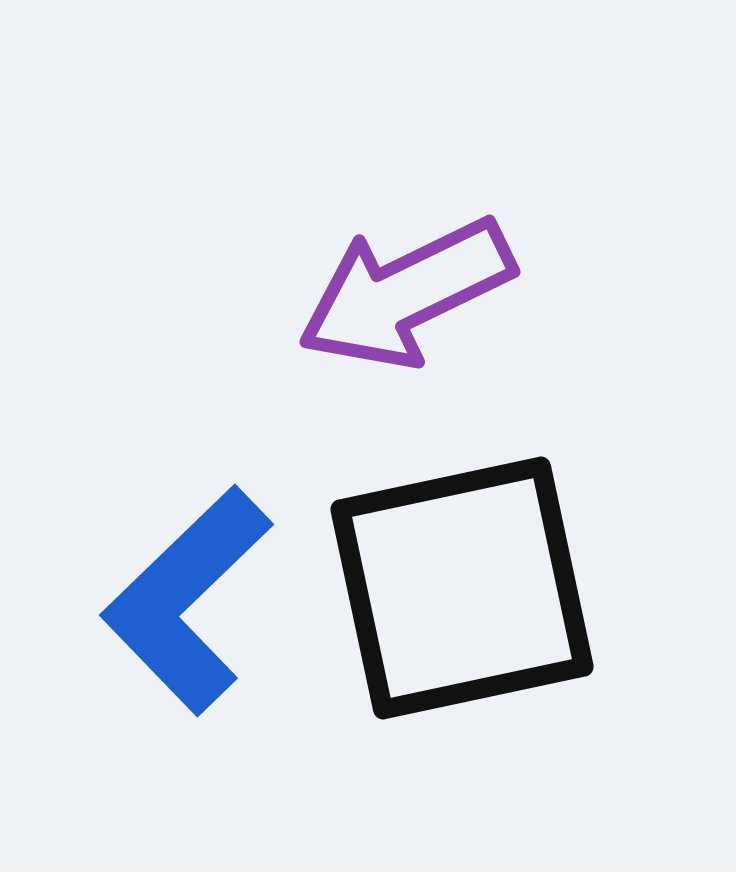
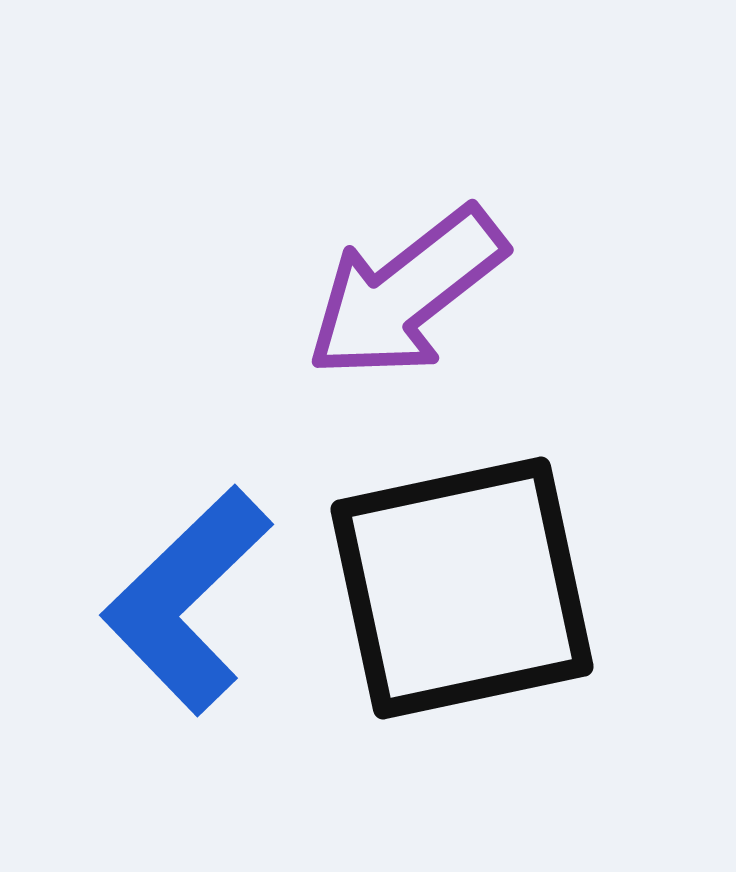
purple arrow: rotated 12 degrees counterclockwise
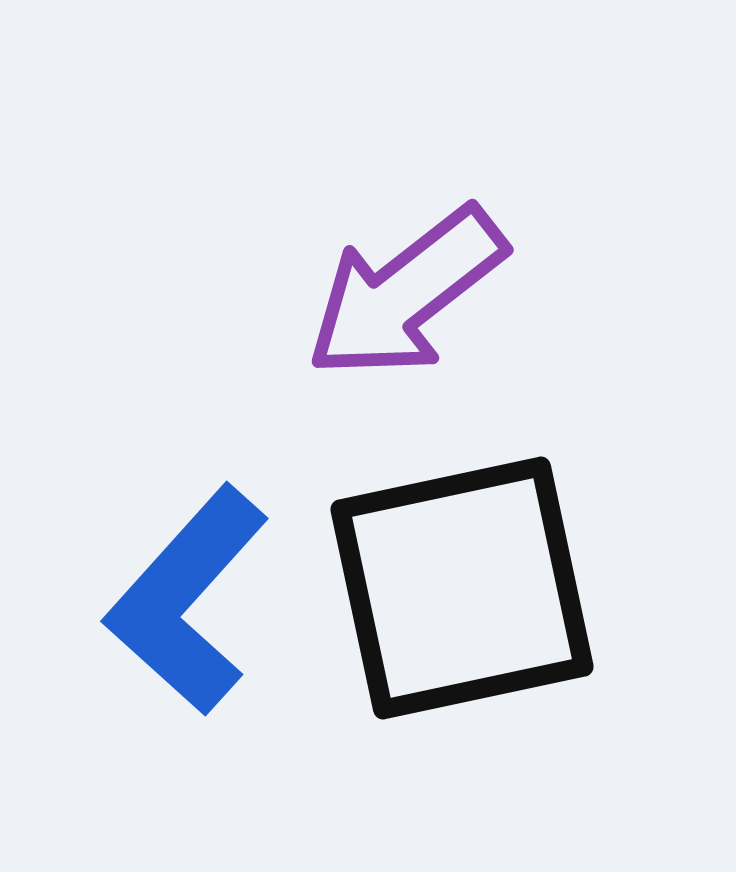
blue L-shape: rotated 4 degrees counterclockwise
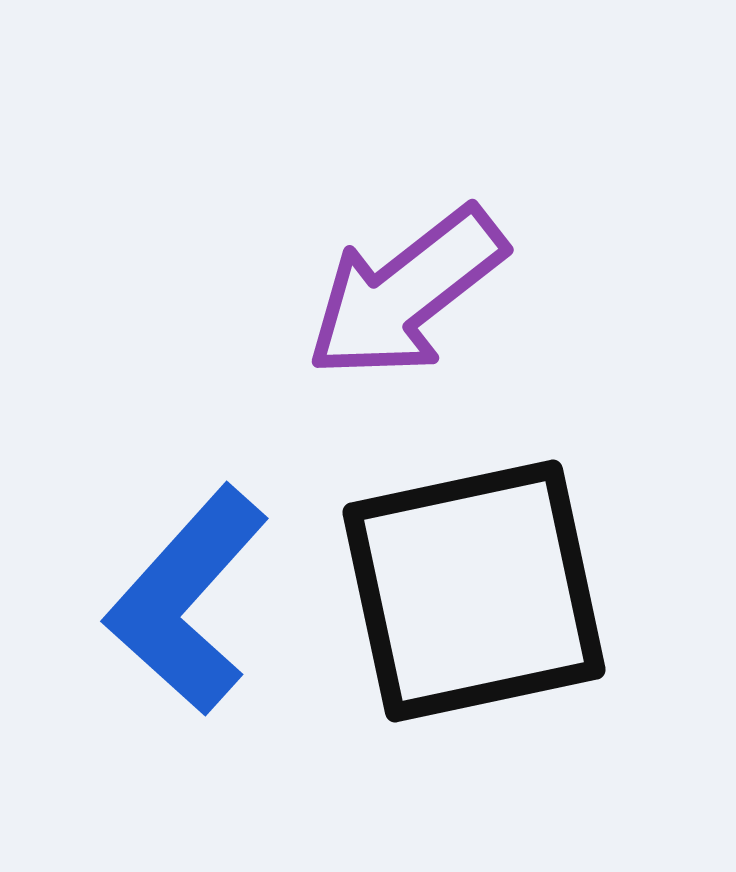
black square: moved 12 px right, 3 px down
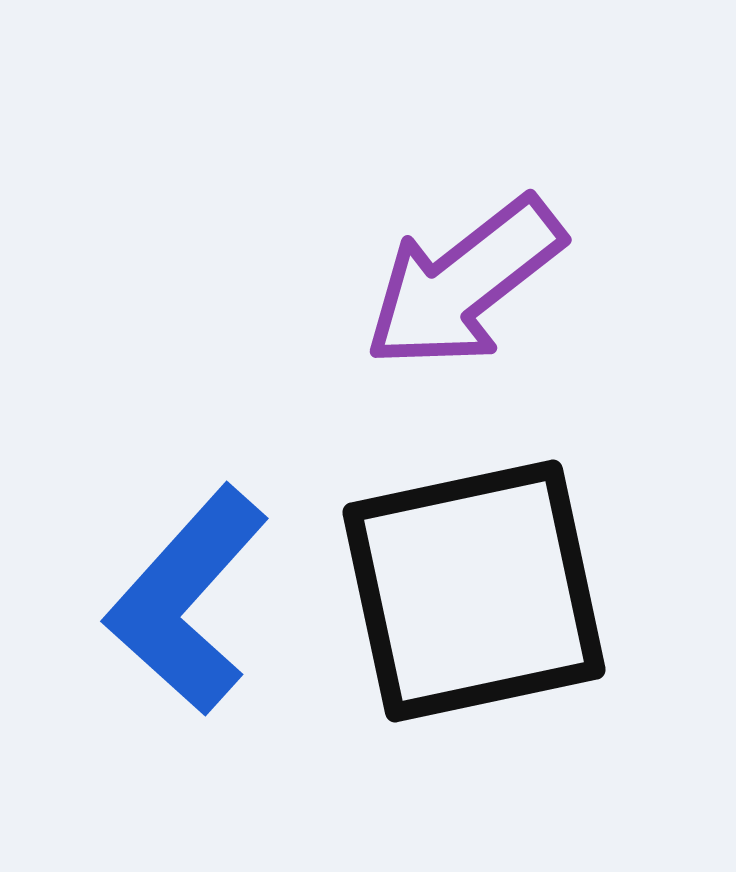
purple arrow: moved 58 px right, 10 px up
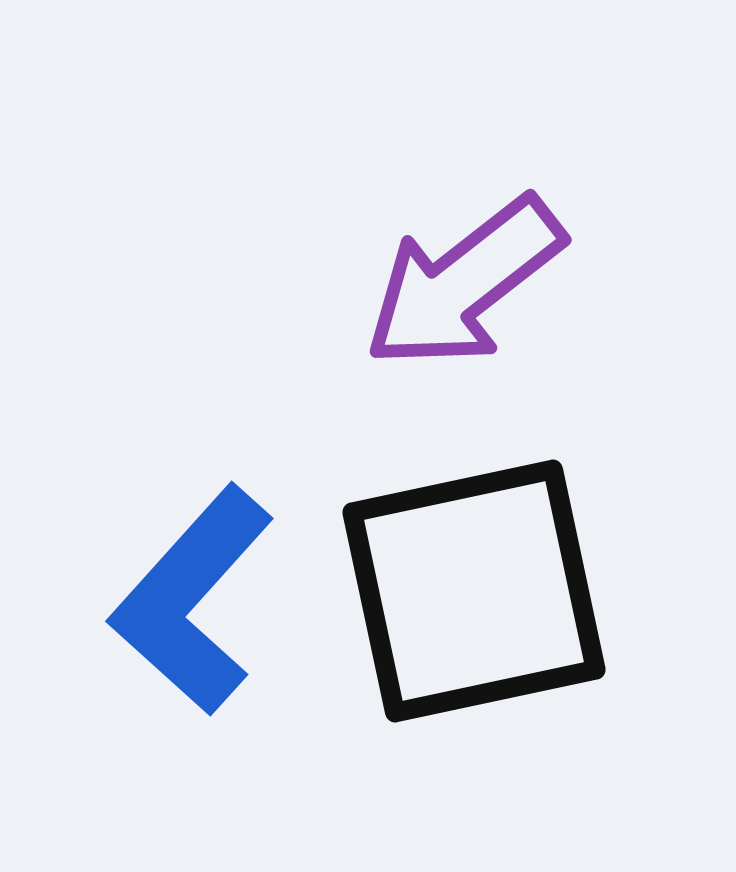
blue L-shape: moved 5 px right
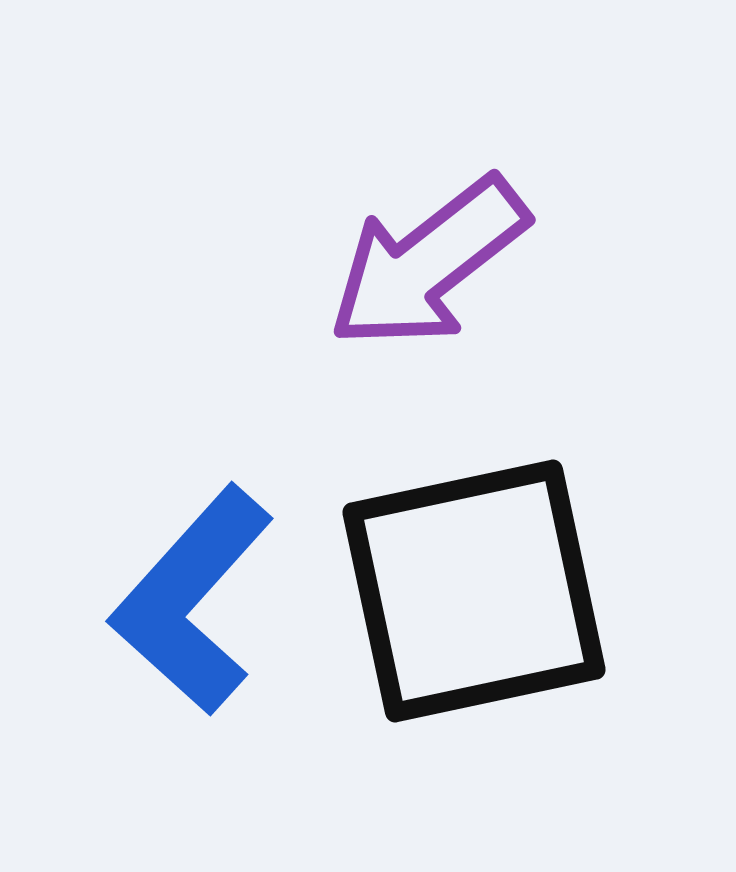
purple arrow: moved 36 px left, 20 px up
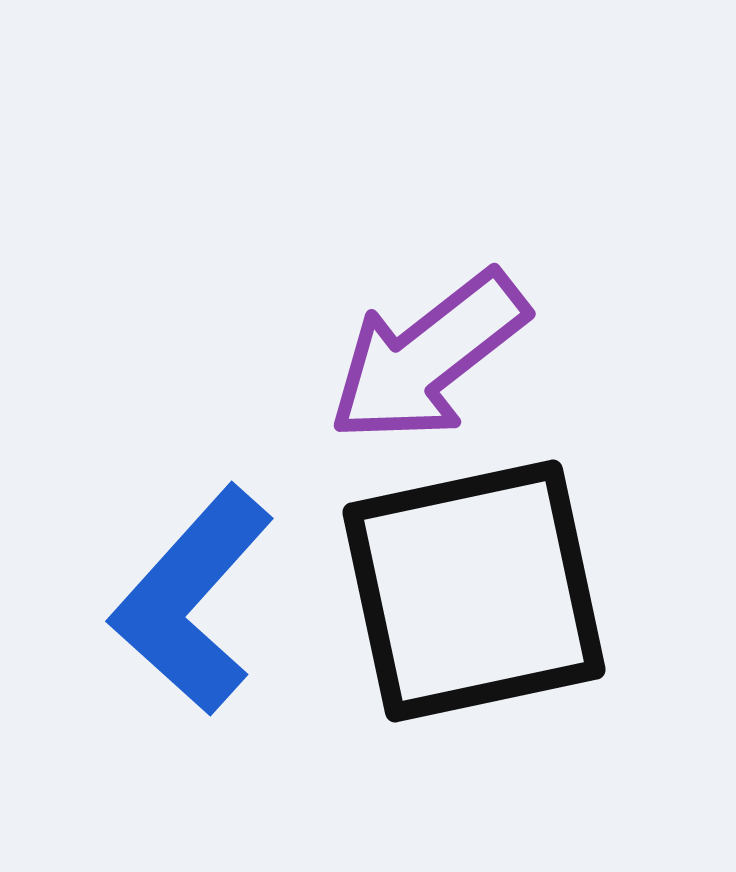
purple arrow: moved 94 px down
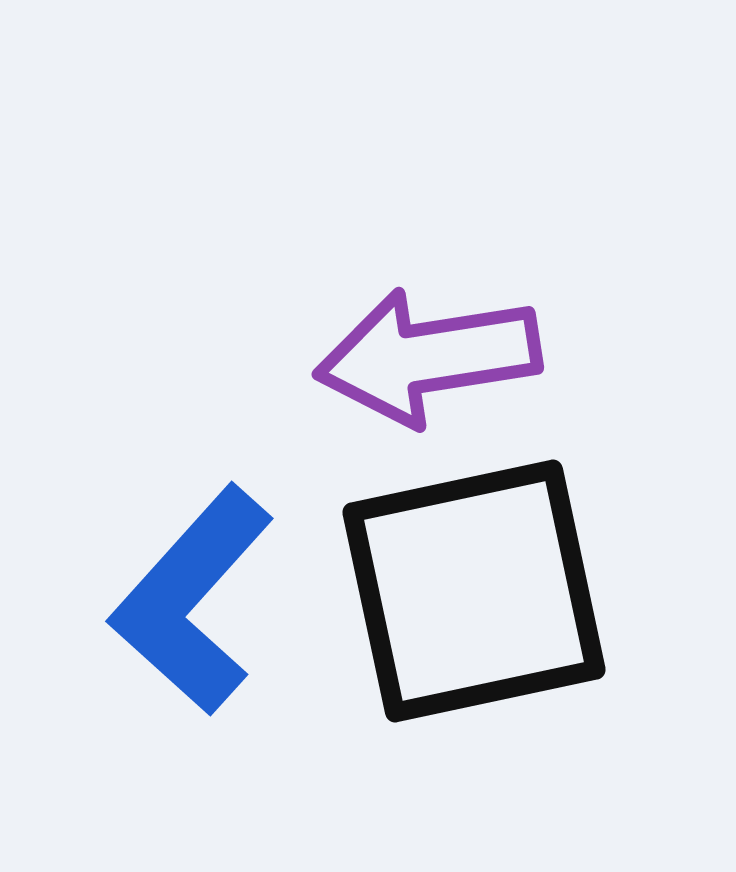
purple arrow: rotated 29 degrees clockwise
